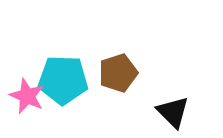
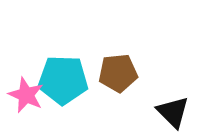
brown pentagon: rotated 12 degrees clockwise
pink star: moved 1 px left, 1 px up
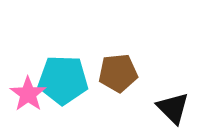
pink star: moved 2 px right, 1 px up; rotated 12 degrees clockwise
black triangle: moved 4 px up
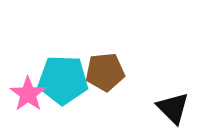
brown pentagon: moved 13 px left, 1 px up
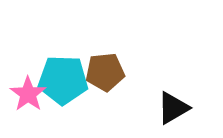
black triangle: rotated 45 degrees clockwise
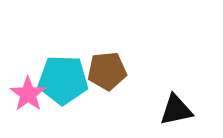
brown pentagon: moved 2 px right, 1 px up
black triangle: moved 3 px right, 2 px down; rotated 18 degrees clockwise
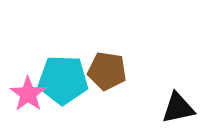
brown pentagon: rotated 15 degrees clockwise
black triangle: moved 2 px right, 2 px up
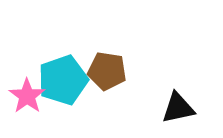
cyan pentagon: rotated 21 degrees counterclockwise
pink star: moved 1 px left, 2 px down
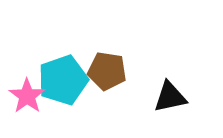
black triangle: moved 8 px left, 11 px up
